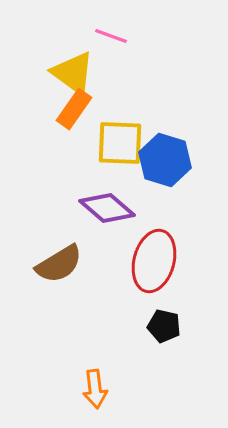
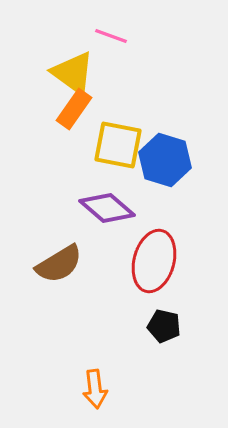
yellow square: moved 2 px left, 2 px down; rotated 9 degrees clockwise
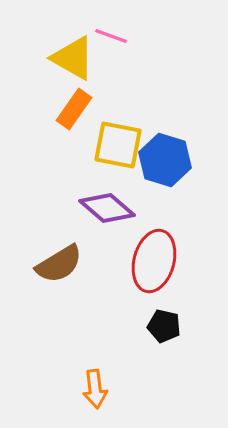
yellow triangle: moved 15 px up; rotated 6 degrees counterclockwise
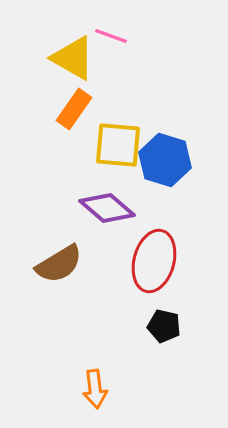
yellow square: rotated 6 degrees counterclockwise
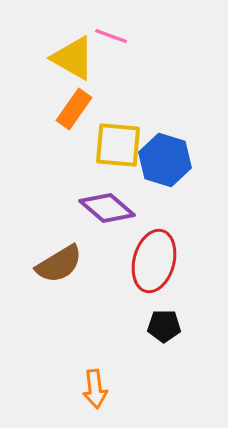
black pentagon: rotated 12 degrees counterclockwise
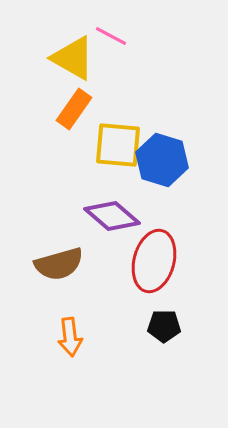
pink line: rotated 8 degrees clockwise
blue hexagon: moved 3 px left
purple diamond: moved 5 px right, 8 px down
brown semicircle: rotated 15 degrees clockwise
orange arrow: moved 25 px left, 52 px up
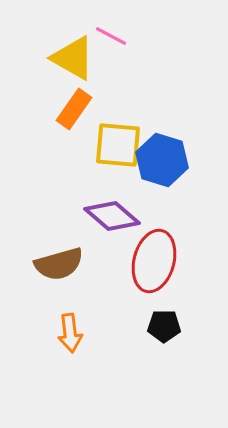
orange arrow: moved 4 px up
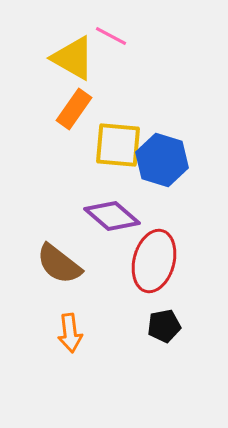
brown semicircle: rotated 54 degrees clockwise
black pentagon: rotated 12 degrees counterclockwise
